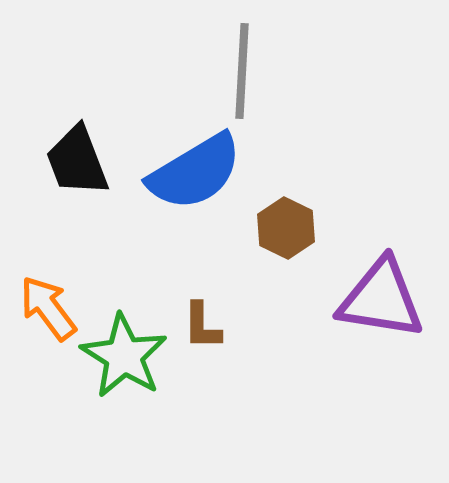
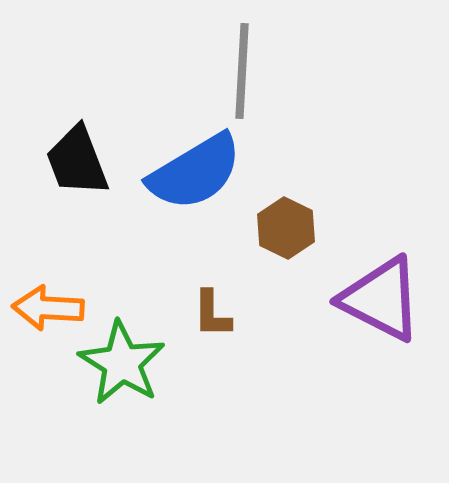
purple triangle: rotated 18 degrees clockwise
orange arrow: rotated 50 degrees counterclockwise
brown L-shape: moved 10 px right, 12 px up
green star: moved 2 px left, 7 px down
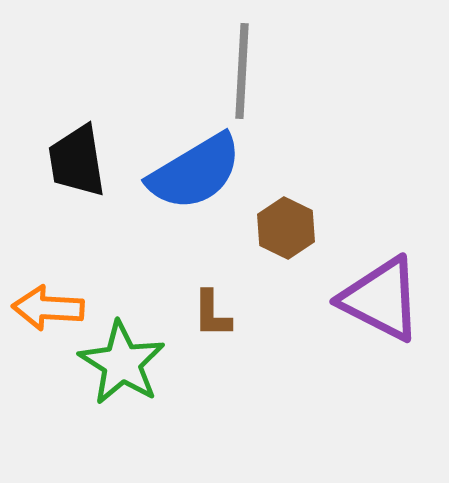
black trapezoid: rotated 12 degrees clockwise
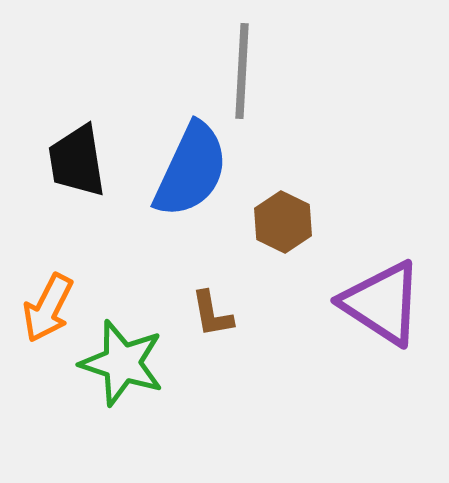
blue semicircle: moved 4 px left, 2 px up; rotated 34 degrees counterclockwise
brown hexagon: moved 3 px left, 6 px up
purple triangle: moved 1 px right, 4 px down; rotated 6 degrees clockwise
orange arrow: rotated 66 degrees counterclockwise
brown L-shape: rotated 10 degrees counterclockwise
green star: rotated 14 degrees counterclockwise
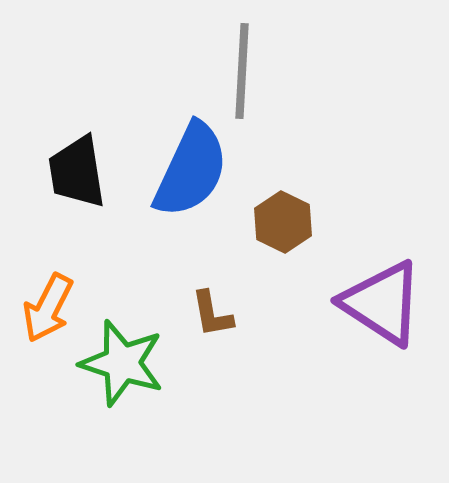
black trapezoid: moved 11 px down
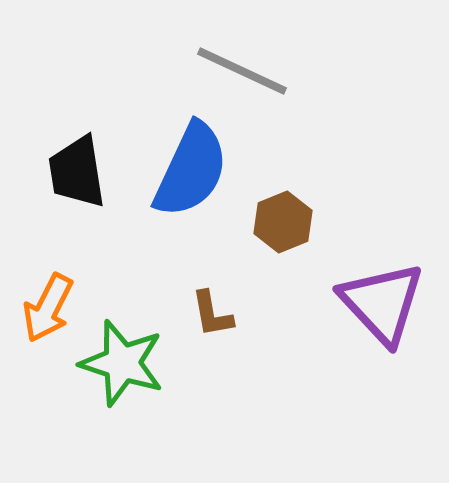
gray line: rotated 68 degrees counterclockwise
brown hexagon: rotated 12 degrees clockwise
purple triangle: rotated 14 degrees clockwise
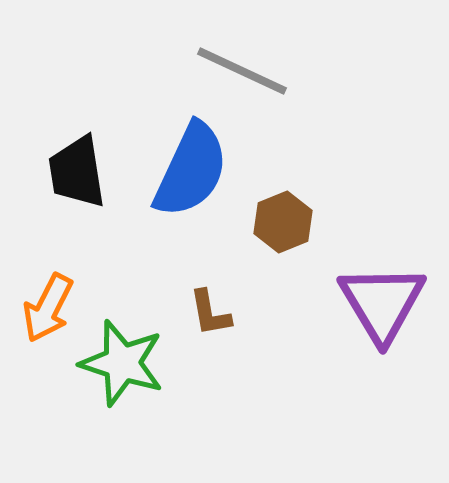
purple triangle: rotated 12 degrees clockwise
brown L-shape: moved 2 px left, 1 px up
